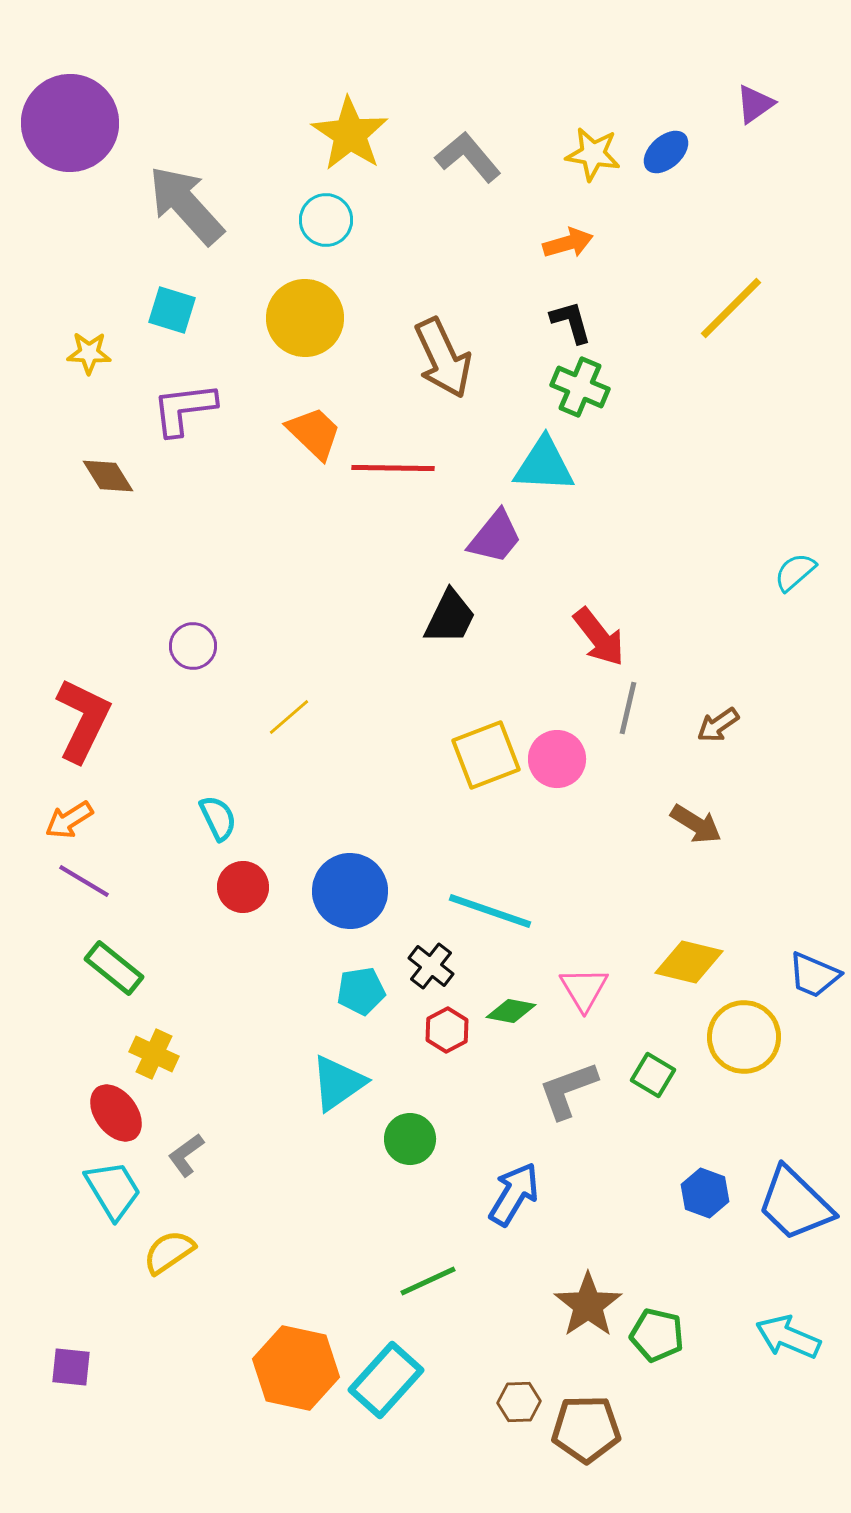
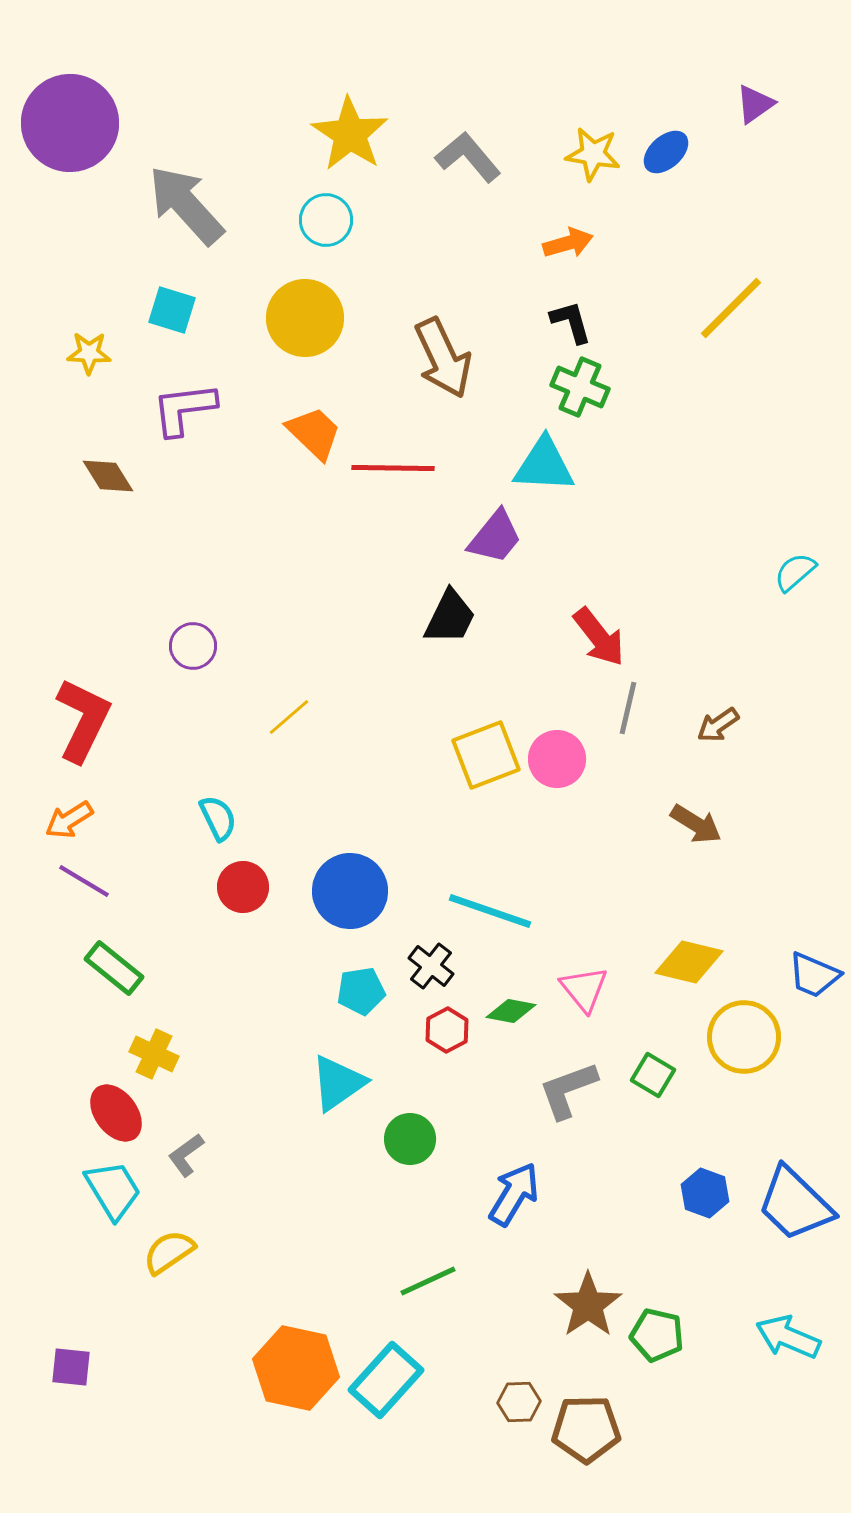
pink triangle at (584, 989): rotated 8 degrees counterclockwise
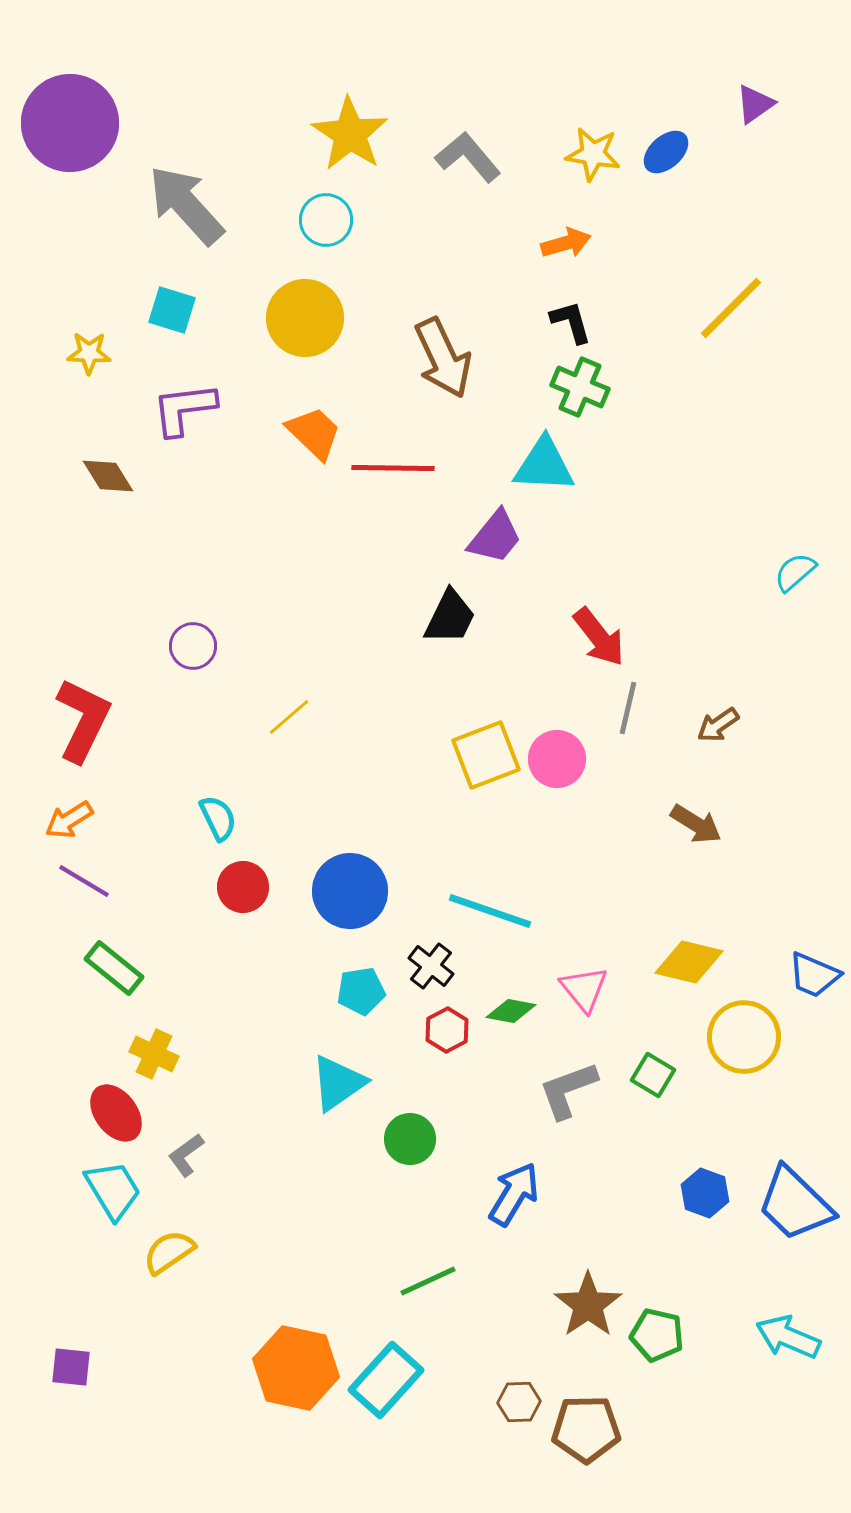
orange arrow at (568, 243): moved 2 px left
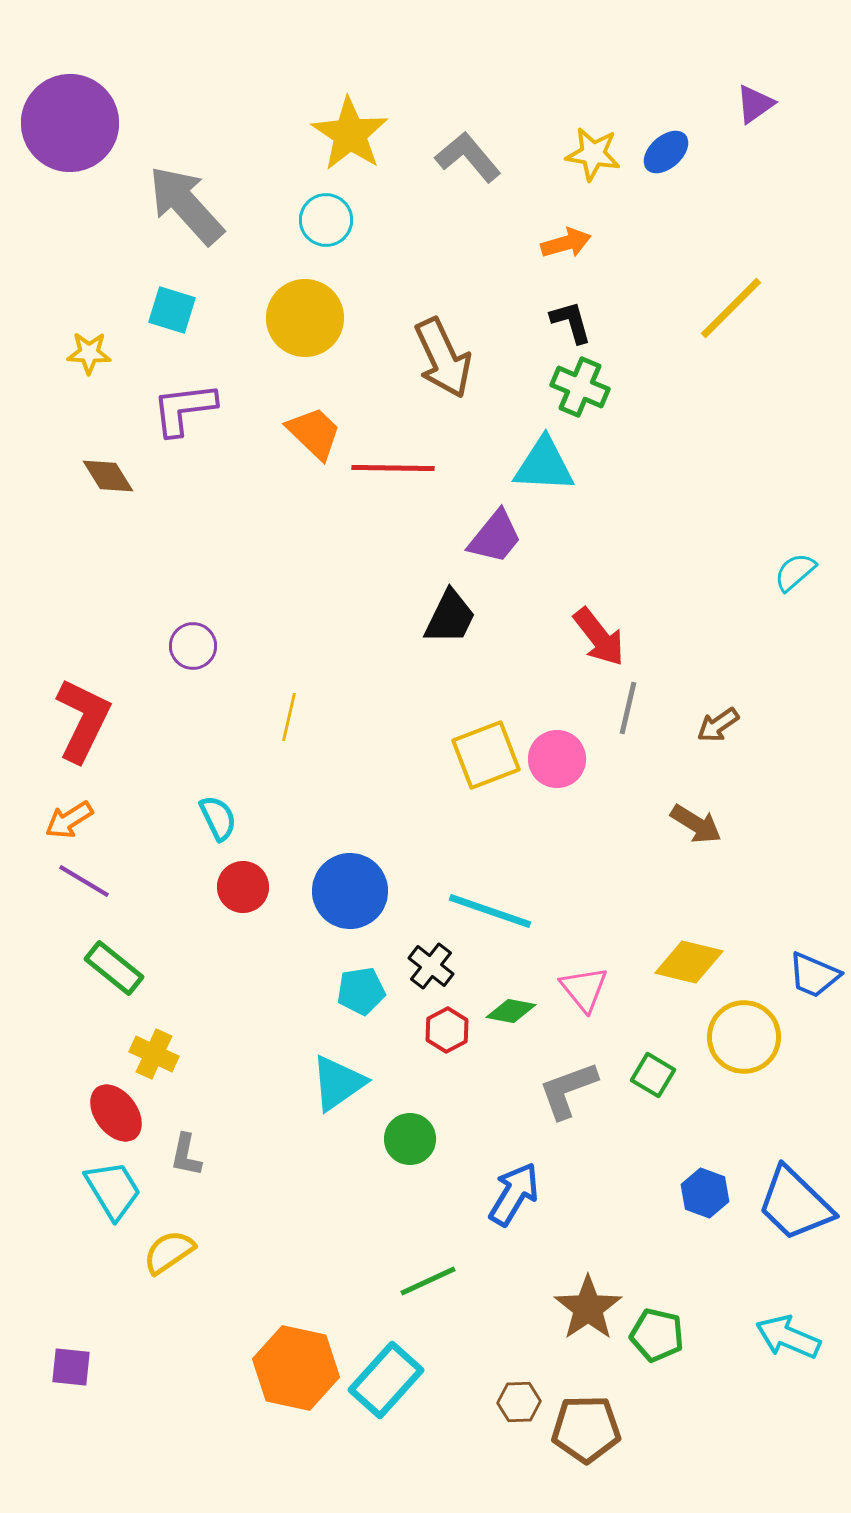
yellow line at (289, 717): rotated 36 degrees counterclockwise
gray L-shape at (186, 1155): rotated 42 degrees counterclockwise
brown star at (588, 1305): moved 3 px down
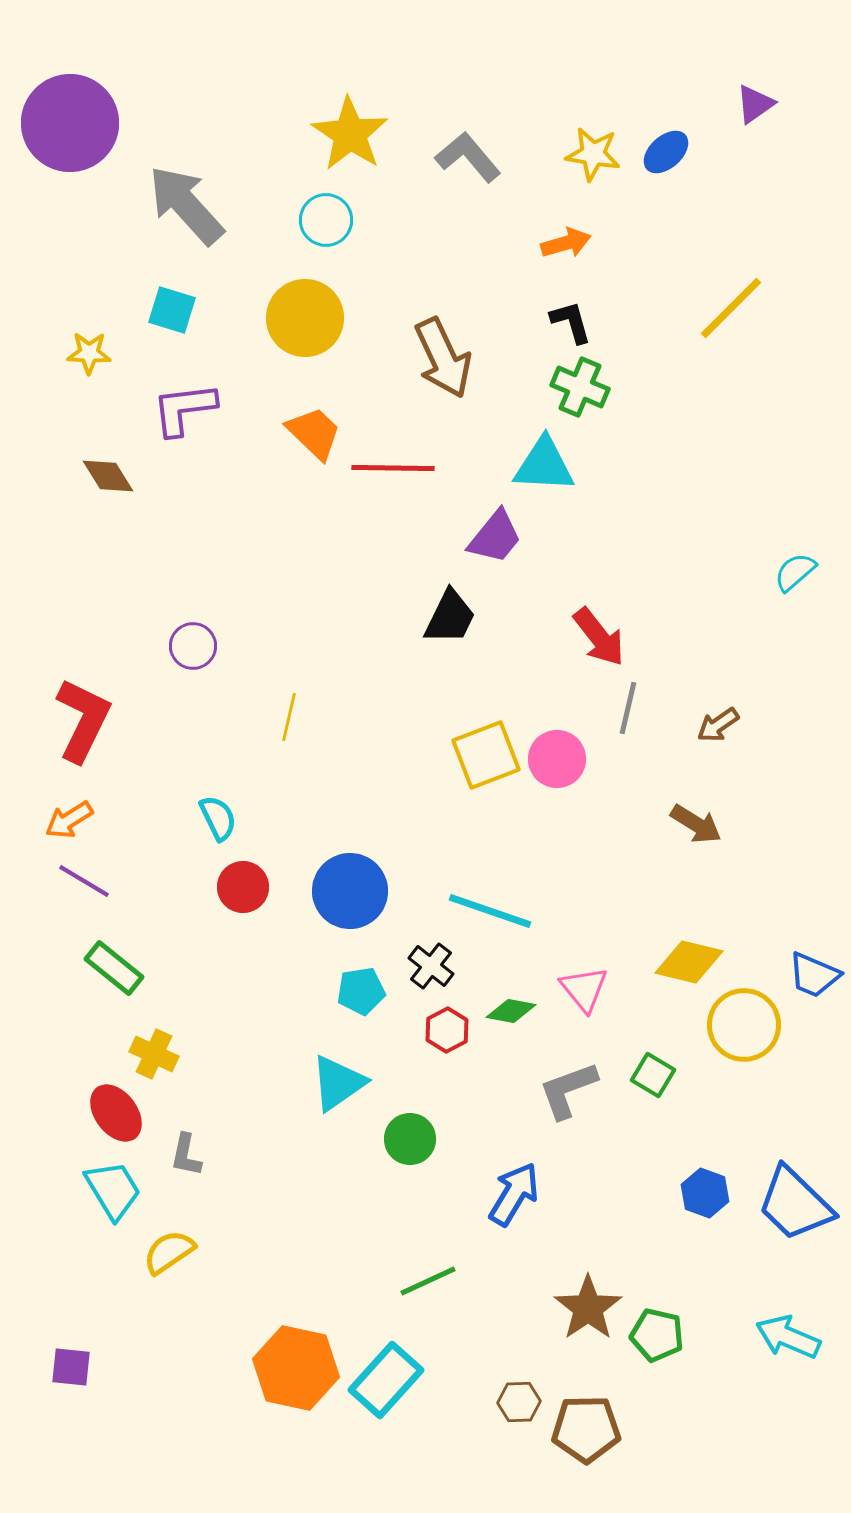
yellow circle at (744, 1037): moved 12 px up
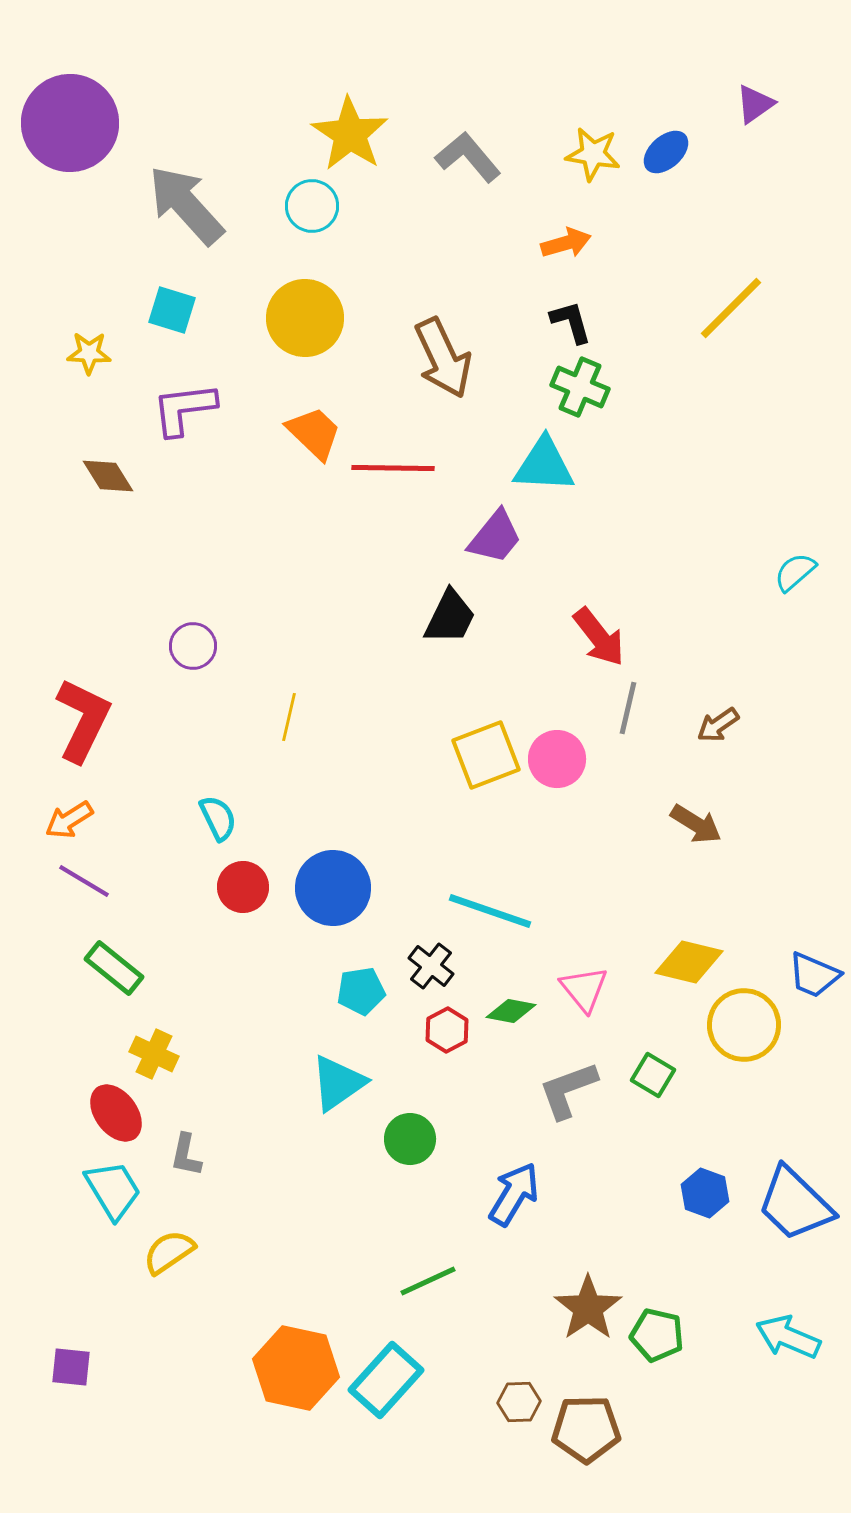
cyan circle at (326, 220): moved 14 px left, 14 px up
blue circle at (350, 891): moved 17 px left, 3 px up
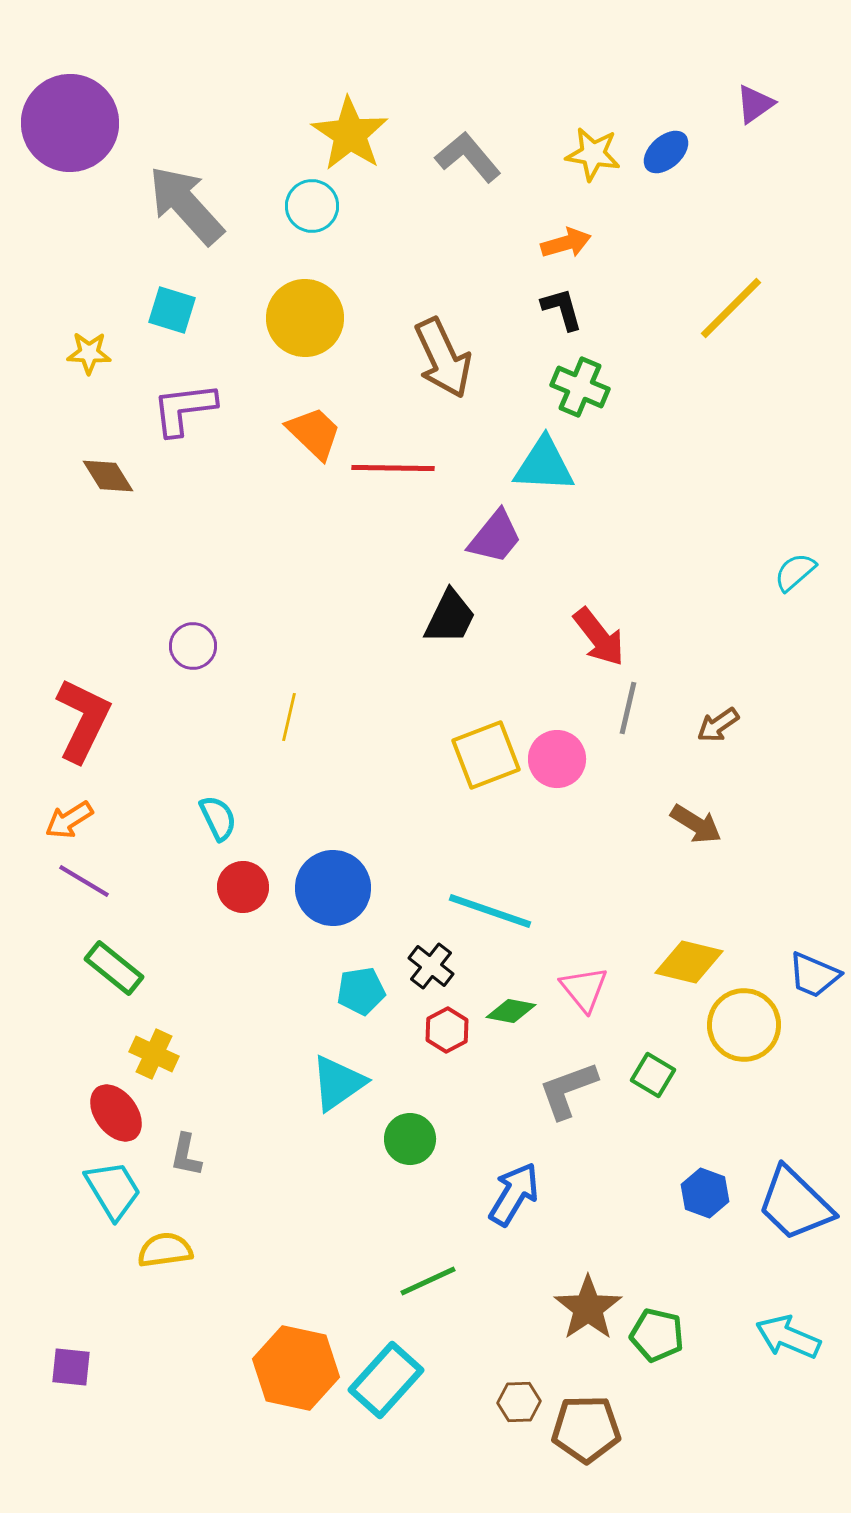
black L-shape at (571, 322): moved 9 px left, 13 px up
yellow semicircle at (169, 1252): moved 4 px left, 2 px up; rotated 26 degrees clockwise
